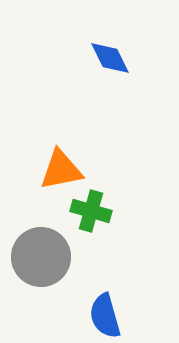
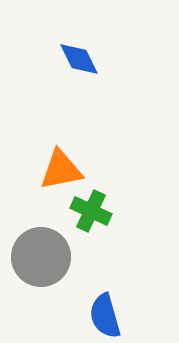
blue diamond: moved 31 px left, 1 px down
green cross: rotated 9 degrees clockwise
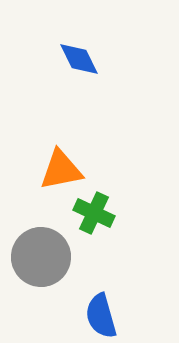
green cross: moved 3 px right, 2 px down
blue semicircle: moved 4 px left
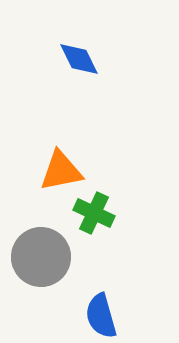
orange triangle: moved 1 px down
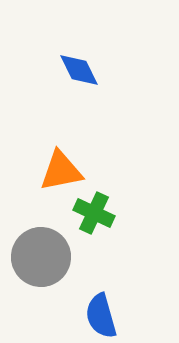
blue diamond: moved 11 px down
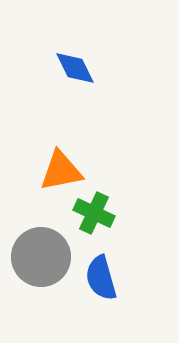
blue diamond: moved 4 px left, 2 px up
blue semicircle: moved 38 px up
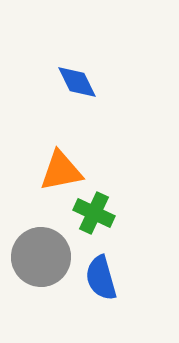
blue diamond: moved 2 px right, 14 px down
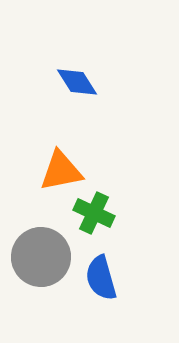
blue diamond: rotated 6 degrees counterclockwise
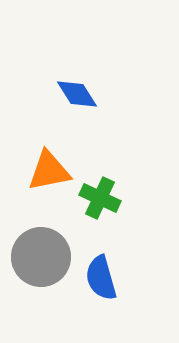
blue diamond: moved 12 px down
orange triangle: moved 12 px left
green cross: moved 6 px right, 15 px up
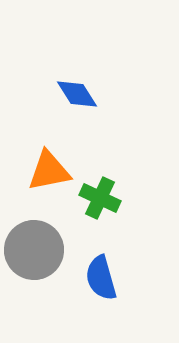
gray circle: moved 7 px left, 7 px up
